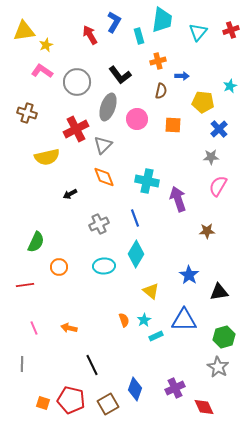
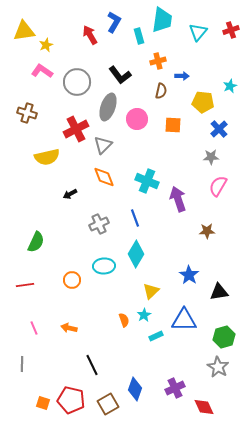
cyan cross at (147, 181): rotated 10 degrees clockwise
orange circle at (59, 267): moved 13 px right, 13 px down
yellow triangle at (151, 291): rotated 36 degrees clockwise
cyan star at (144, 320): moved 5 px up
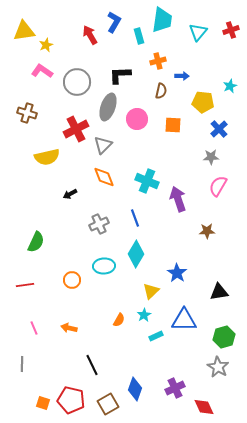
black L-shape at (120, 75): rotated 125 degrees clockwise
blue star at (189, 275): moved 12 px left, 2 px up
orange semicircle at (124, 320): moved 5 px left; rotated 48 degrees clockwise
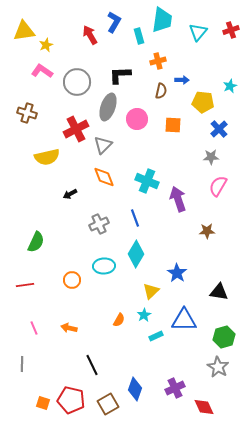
blue arrow at (182, 76): moved 4 px down
black triangle at (219, 292): rotated 18 degrees clockwise
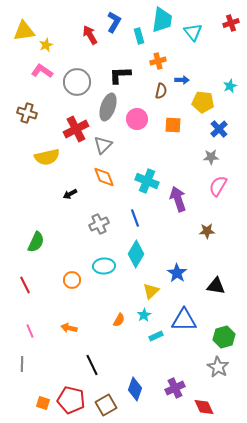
red cross at (231, 30): moved 7 px up
cyan triangle at (198, 32): moved 5 px left; rotated 18 degrees counterclockwise
red line at (25, 285): rotated 72 degrees clockwise
black triangle at (219, 292): moved 3 px left, 6 px up
pink line at (34, 328): moved 4 px left, 3 px down
brown square at (108, 404): moved 2 px left, 1 px down
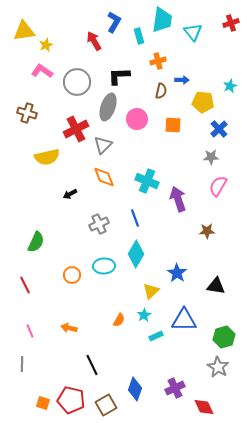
red arrow at (90, 35): moved 4 px right, 6 px down
black L-shape at (120, 75): moved 1 px left, 1 px down
orange circle at (72, 280): moved 5 px up
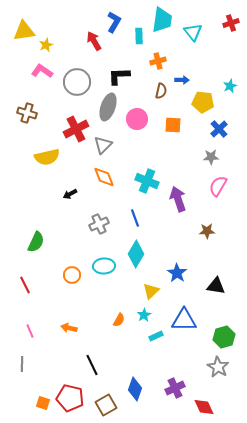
cyan rectangle at (139, 36): rotated 14 degrees clockwise
red pentagon at (71, 400): moved 1 px left, 2 px up
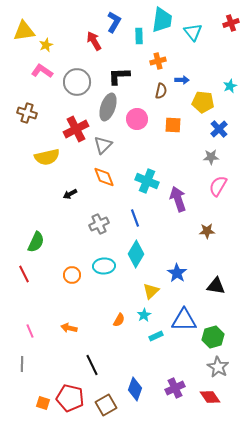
red line at (25, 285): moved 1 px left, 11 px up
green hexagon at (224, 337): moved 11 px left
red diamond at (204, 407): moved 6 px right, 10 px up; rotated 10 degrees counterclockwise
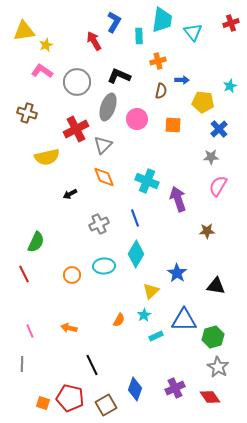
black L-shape at (119, 76): rotated 25 degrees clockwise
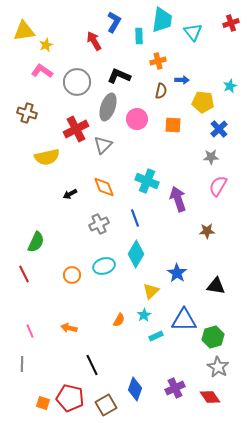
orange diamond at (104, 177): moved 10 px down
cyan ellipse at (104, 266): rotated 15 degrees counterclockwise
